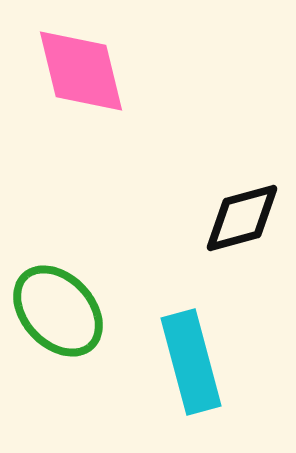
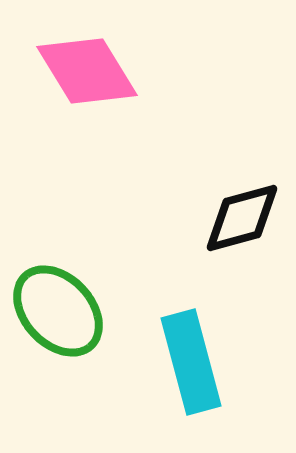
pink diamond: moved 6 px right; rotated 18 degrees counterclockwise
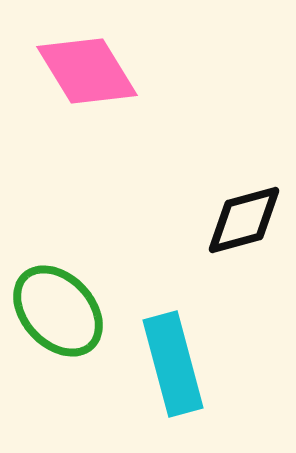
black diamond: moved 2 px right, 2 px down
cyan rectangle: moved 18 px left, 2 px down
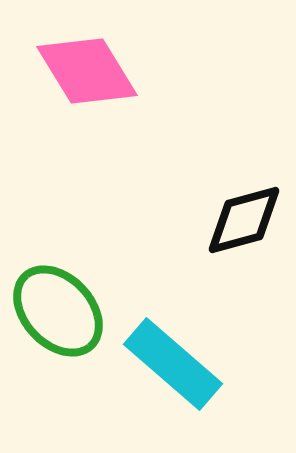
cyan rectangle: rotated 34 degrees counterclockwise
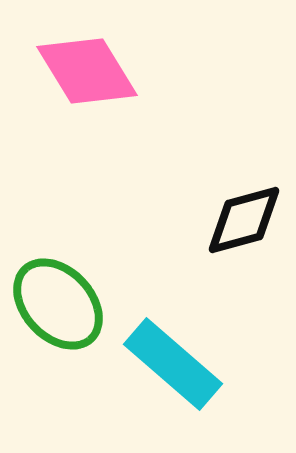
green ellipse: moved 7 px up
